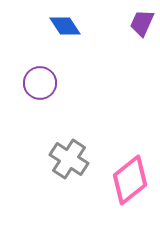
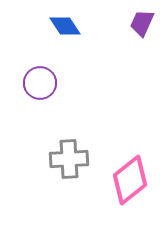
gray cross: rotated 36 degrees counterclockwise
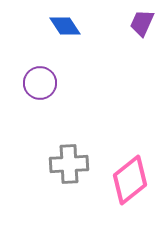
gray cross: moved 5 px down
